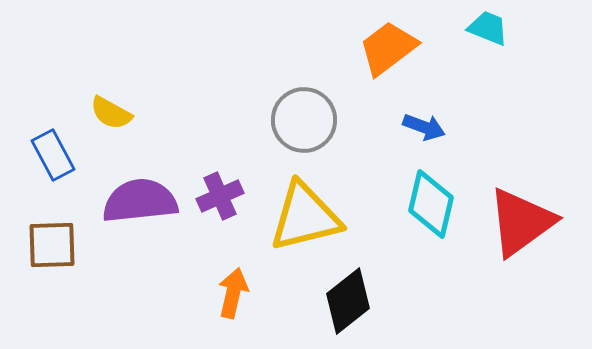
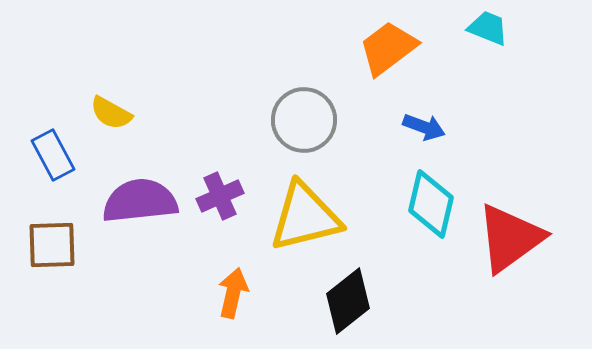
red triangle: moved 11 px left, 16 px down
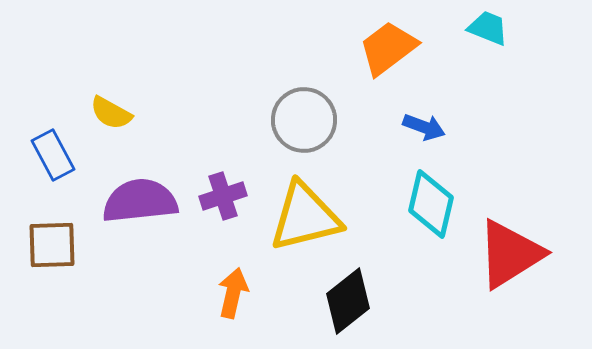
purple cross: moved 3 px right; rotated 6 degrees clockwise
red triangle: moved 16 px down; rotated 4 degrees clockwise
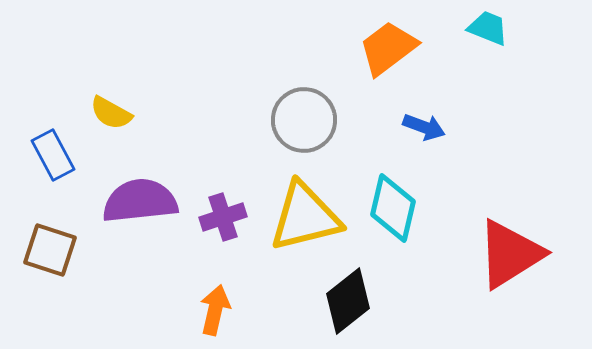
purple cross: moved 21 px down
cyan diamond: moved 38 px left, 4 px down
brown square: moved 2 px left, 5 px down; rotated 20 degrees clockwise
orange arrow: moved 18 px left, 17 px down
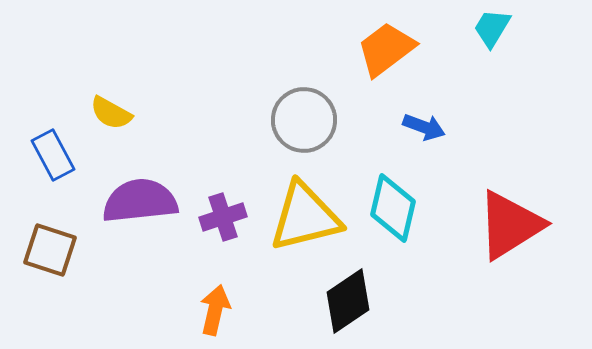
cyan trapezoid: moved 4 px right; rotated 81 degrees counterclockwise
orange trapezoid: moved 2 px left, 1 px down
red triangle: moved 29 px up
black diamond: rotated 4 degrees clockwise
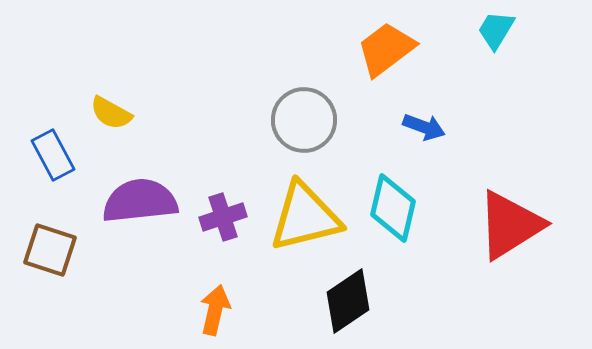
cyan trapezoid: moved 4 px right, 2 px down
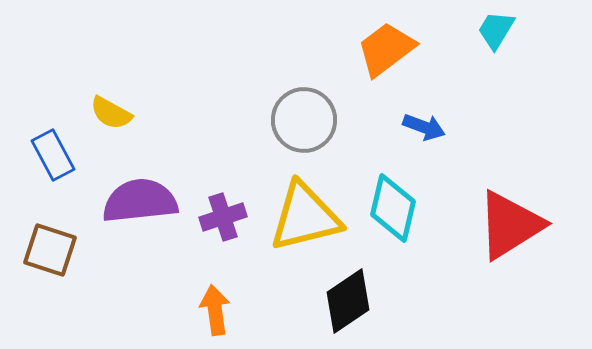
orange arrow: rotated 21 degrees counterclockwise
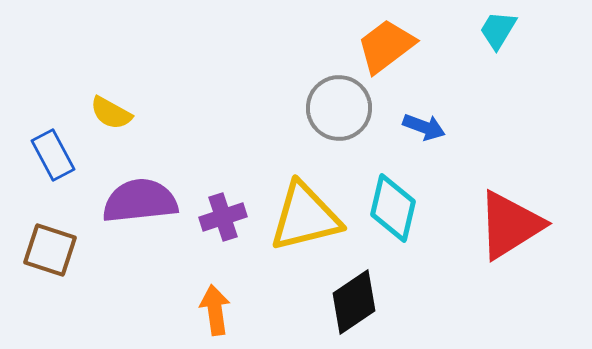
cyan trapezoid: moved 2 px right
orange trapezoid: moved 3 px up
gray circle: moved 35 px right, 12 px up
black diamond: moved 6 px right, 1 px down
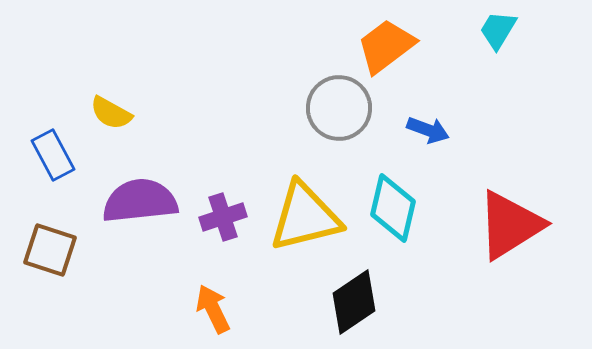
blue arrow: moved 4 px right, 3 px down
orange arrow: moved 2 px left, 1 px up; rotated 18 degrees counterclockwise
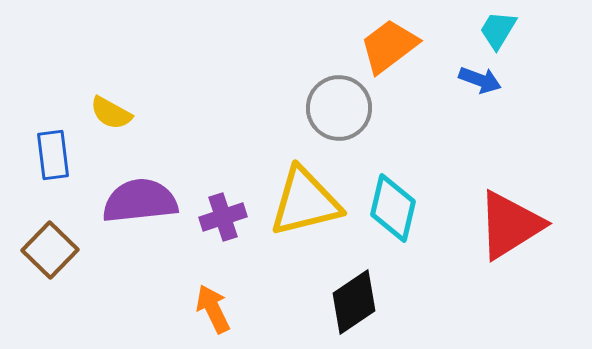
orange trapezoid: moved 3 px right
blue arrow: moved 52 px right, 50 px up
blue rectangle: rotated 21 degrees clockwise
yellow triangle: moved 15 px up
brown square: rotated 26 degrees clockwise
